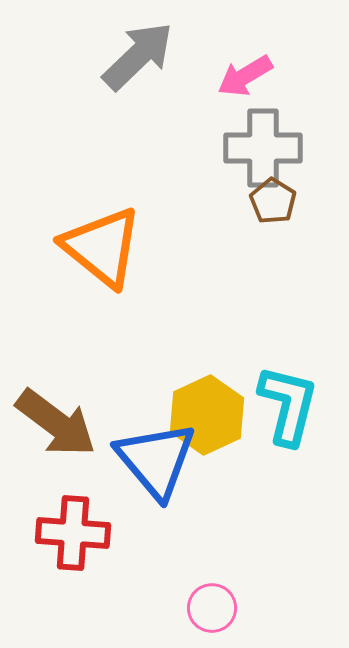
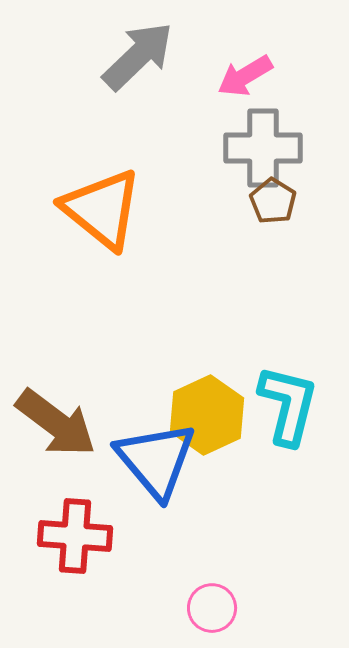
orange triangle: moved 38 px up
red cross: moved 2 px right, 3 px down
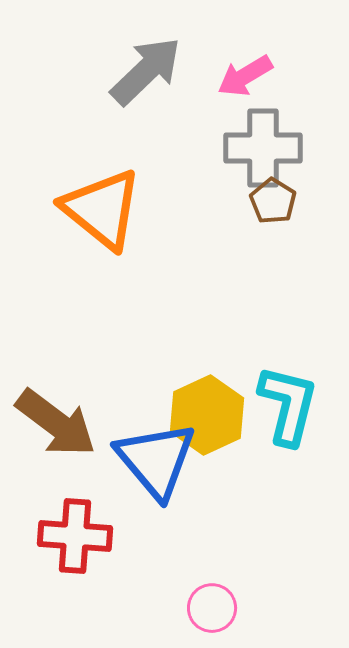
gray arrow: moved 8 px right, 15 px down
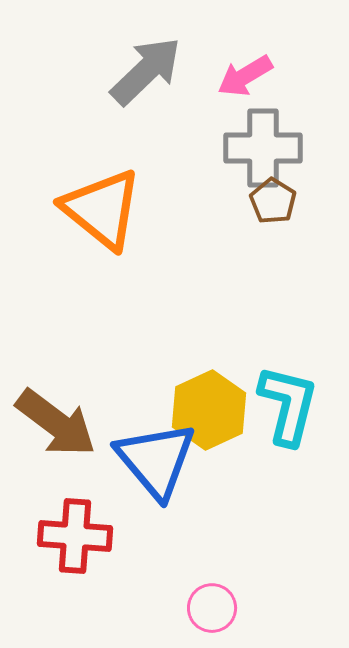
yellow hexagon: moved 2 px right, 5 px up
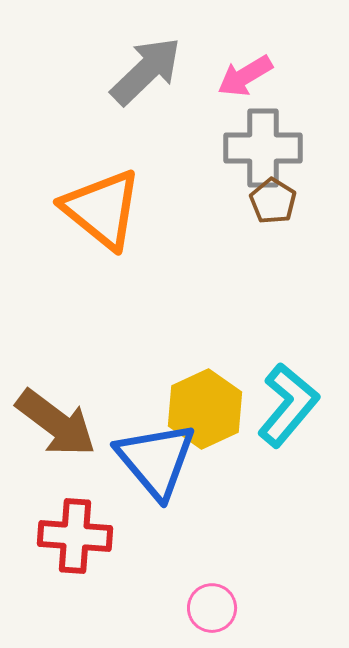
cyan L-shape: rotated 26 degrees clockwise
yellow hexagon: moved 4 px left, 1 px up
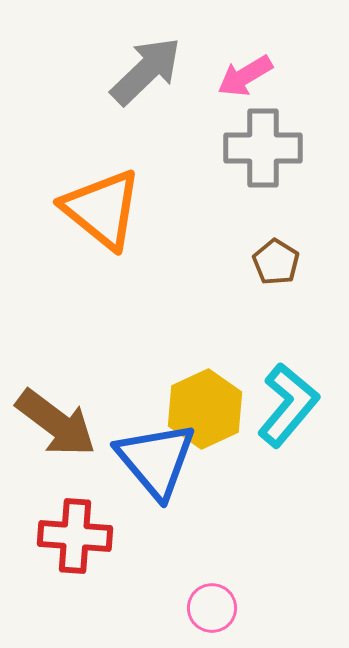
brown pentagon: moved 3 px right, 61 px down
